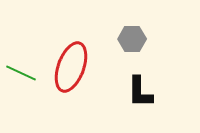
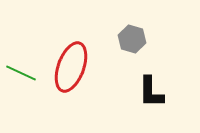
gray hexagon: rotated 16 degrees clockwise
black L-shape: moved 11 px right
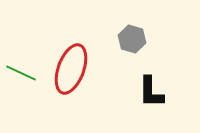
red ellipse: moved 2 px down
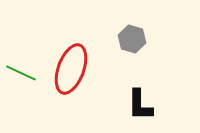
black L-shape: moved 11 px left, 13 px down
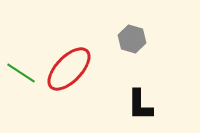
red ellipse: moved 2 px left; rotated 24 degrees clockwise
green line: rotated 8 degrees clockwise
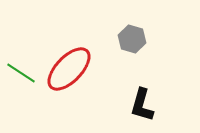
black L-shape: moved 2 px right; rotated 16 degrees clockwise
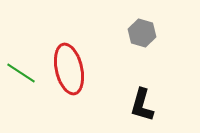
gray hexagon: moved 10 px right, 6 px up
red ellipse: rotated 57 degrees counterclockwise
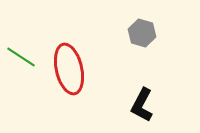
green line: moved 16 px up
black L-shape: rotated 12 degrees clockwise
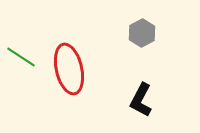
gray hexagon: rotated 16 degrees clockwise
black L-shape: moved 1 px left, 5 px up
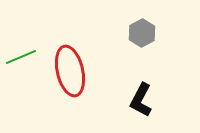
green line: rotated 56 degrees counterclockwise
red ellipse: moved 1 px right, 2 px down
